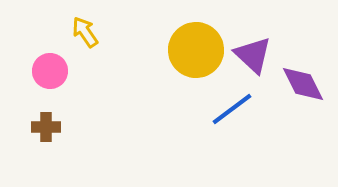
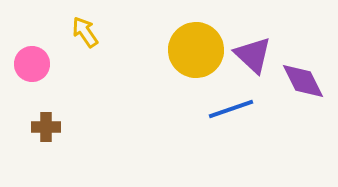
pink circle: moved 18 px left, 7 px up
purple diamond: moved 3 px up
blue line: moved 1 px left; rotated 18 degrees clockwise
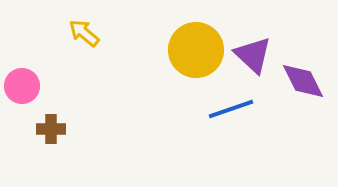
yellow arrow: moved 1 px left, 1 px down; rotated 16 degrees counterclockwise
pink circle: moved 10 px left, 22 px down
brown cross: moved 5 px right, 2 px down
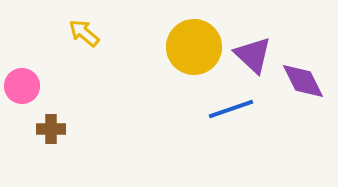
yellow circle: moved 2 px left, 3 px up
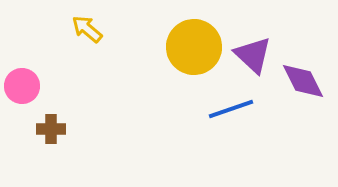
yellow arrow: moved 3 px right, 4 px up
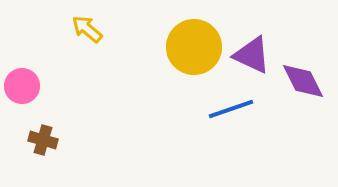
purple triangle: moved 1 px left; rotated 18 degrees counterclockwise
brown cross: moved 8 px left, 11 px down; rotated 16 degrees clockwise
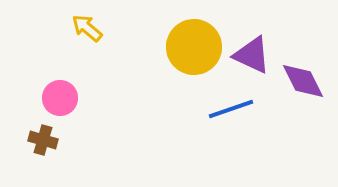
yellow arrow: moved 1 px up
pink circle: moved 38 px right, 12 px down
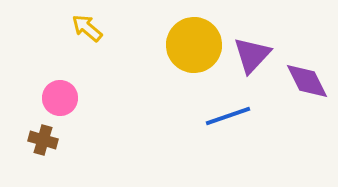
yellow circle: moved 2 px up
purple triangle: rotated 48 degrees clockwise
purple diamond: moved 4 px right
blue line: moved 3 px left, 7 px down
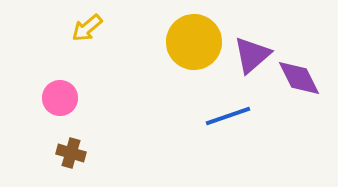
yellow arrow: rotated 80 degrees counterclockwise
yellow circle: moved 3 px up
purple triangle: rotated 6 degrees clockwise
purple diamond: moved 8 px left, 3 px up
brown cross: moved 28 px right, 13 px down
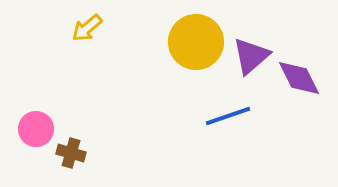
yellow circle: moved 2 px right
purple triangle: moved 1 px left, 1 px down
pink circle: moved 24 px left, 31 px down
